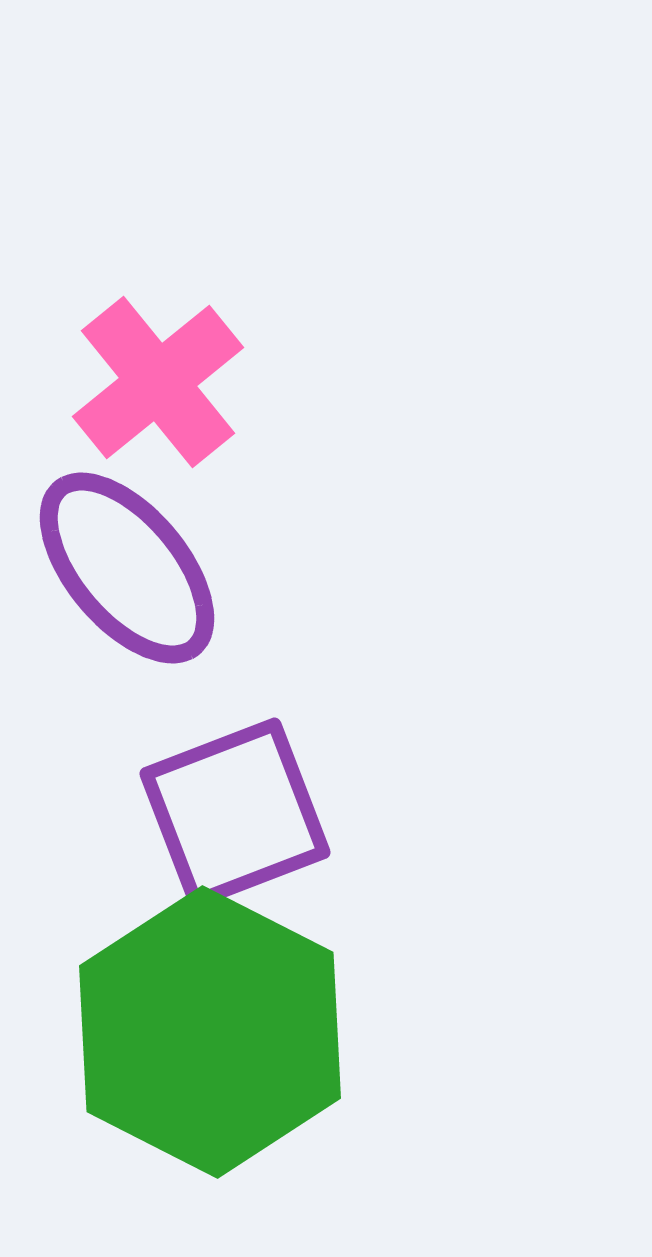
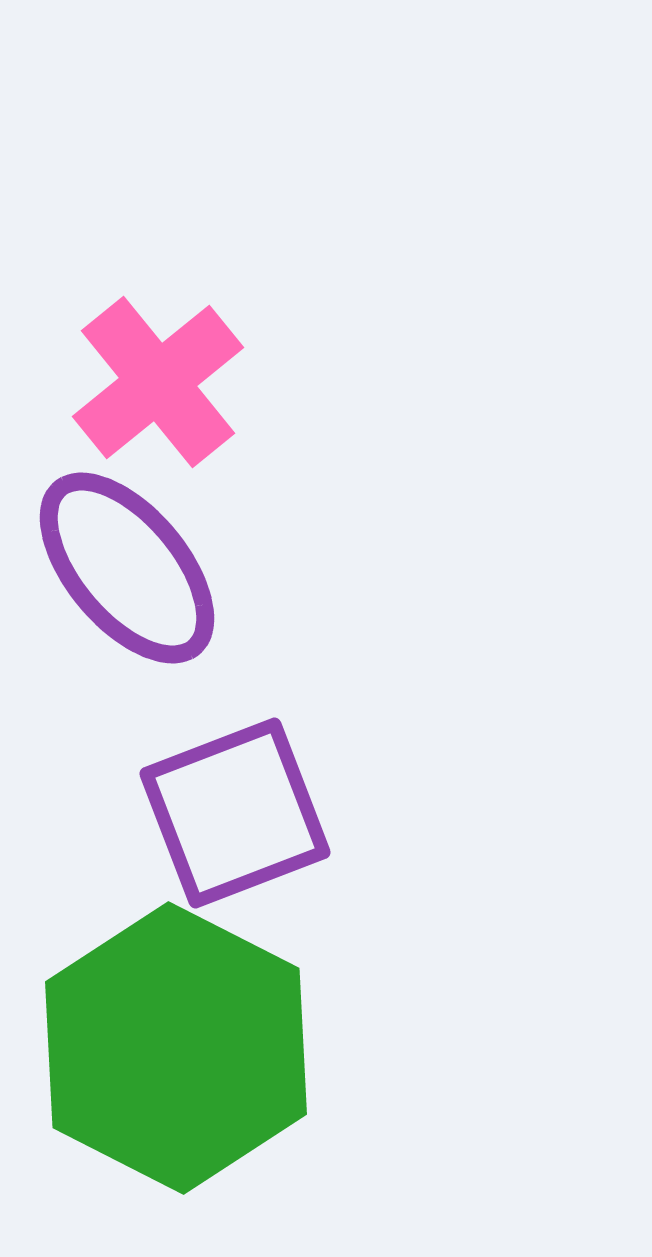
green hexagon: moved 34 px left, 16 px down
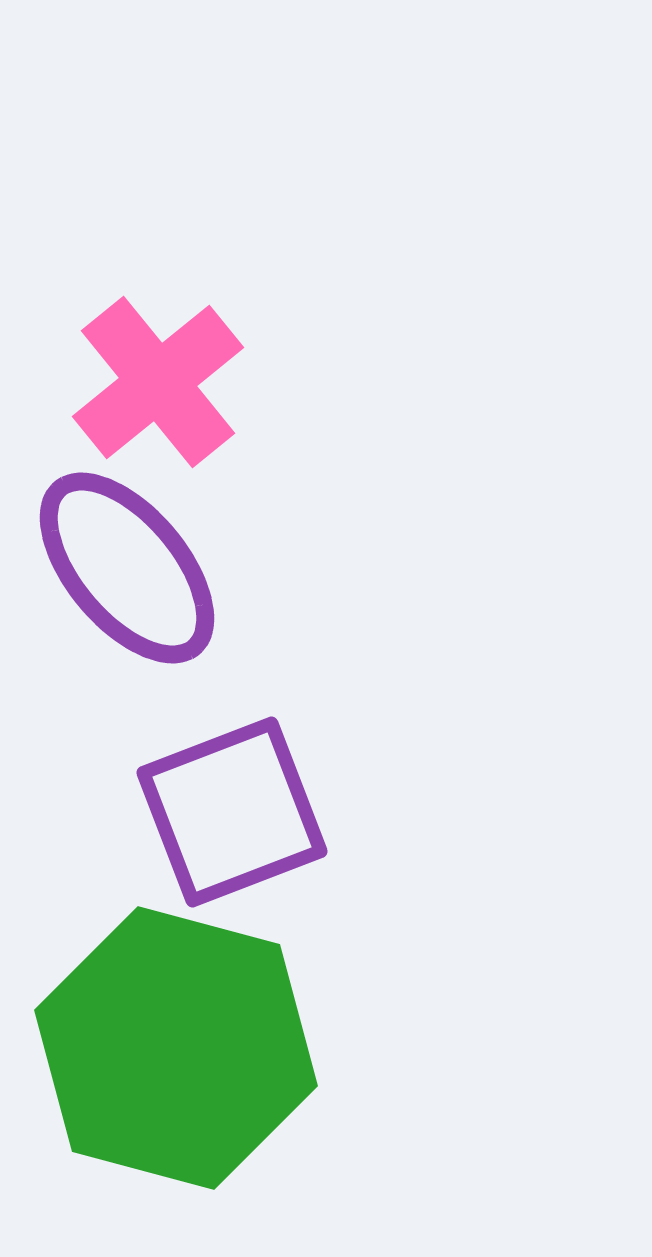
purple square: moved 3 px left, 1 px up
green hexagon: rotated 12 degrees counterclockwise
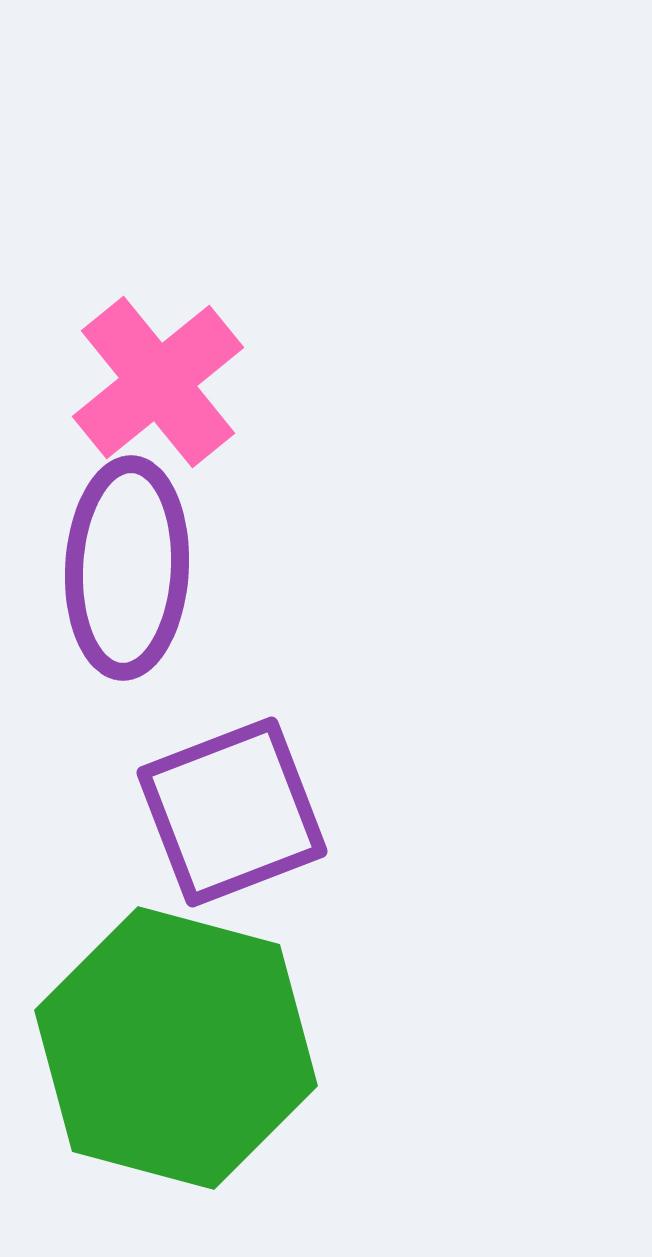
purple ellipse: rotated 43 degrees clockwise
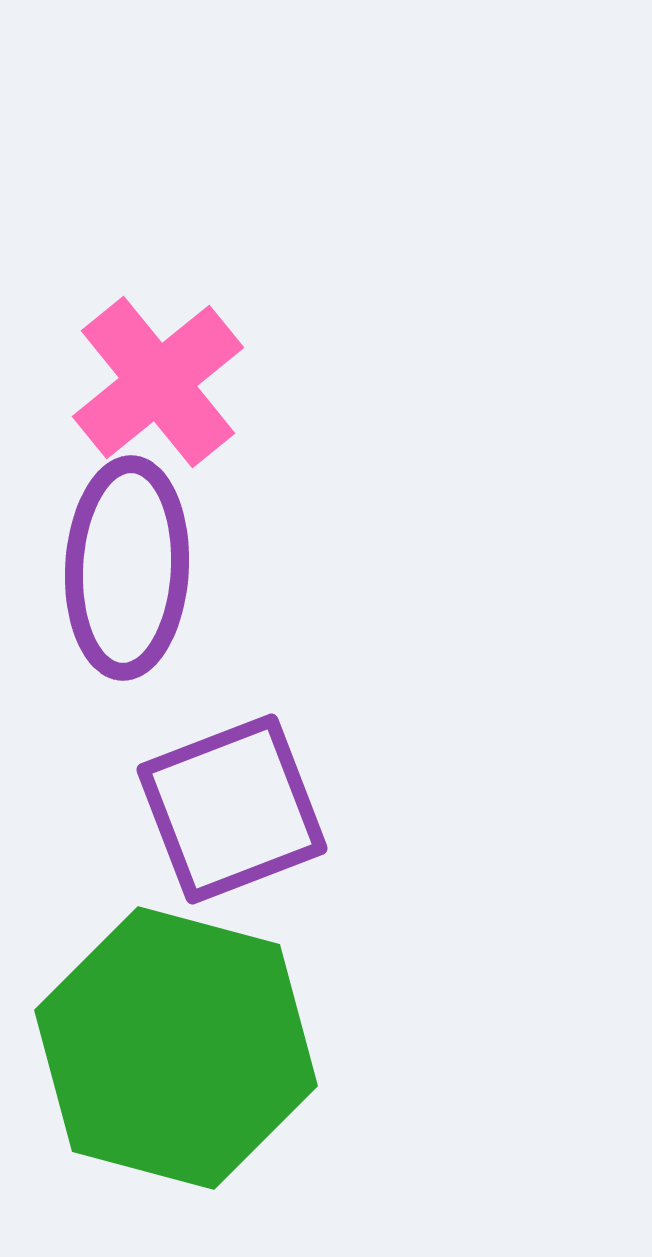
purple square: moved 3 px up
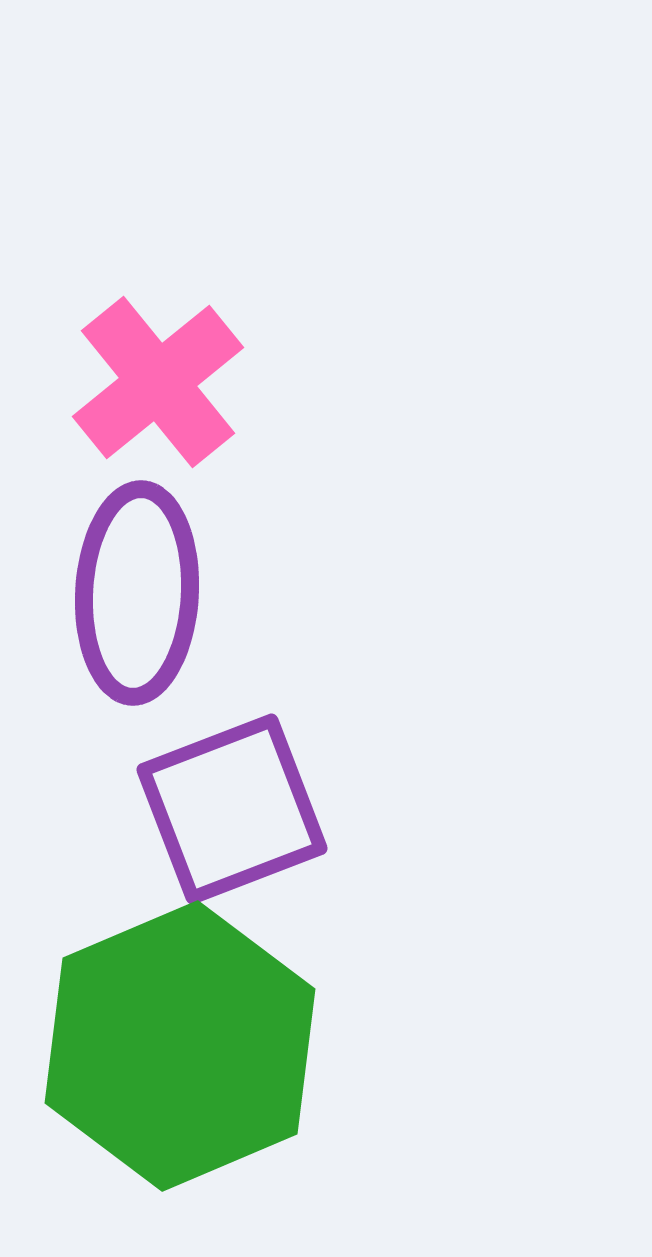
purple ellipse: moved 10 px right, 25 px down
green hexagon: moved 4 px right, 2 px up; rotated 22 degrees clockwise
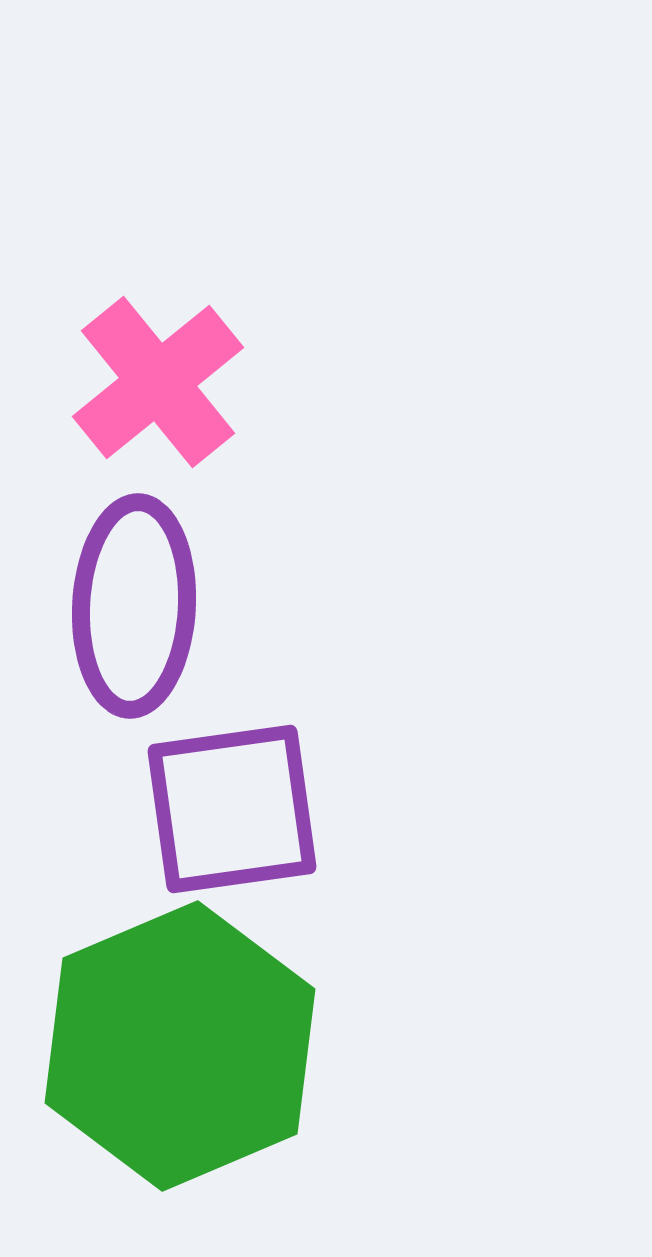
purple ellipse: moved 3 px left, 13 px down
purple square: rotated 13 degrees clockwise
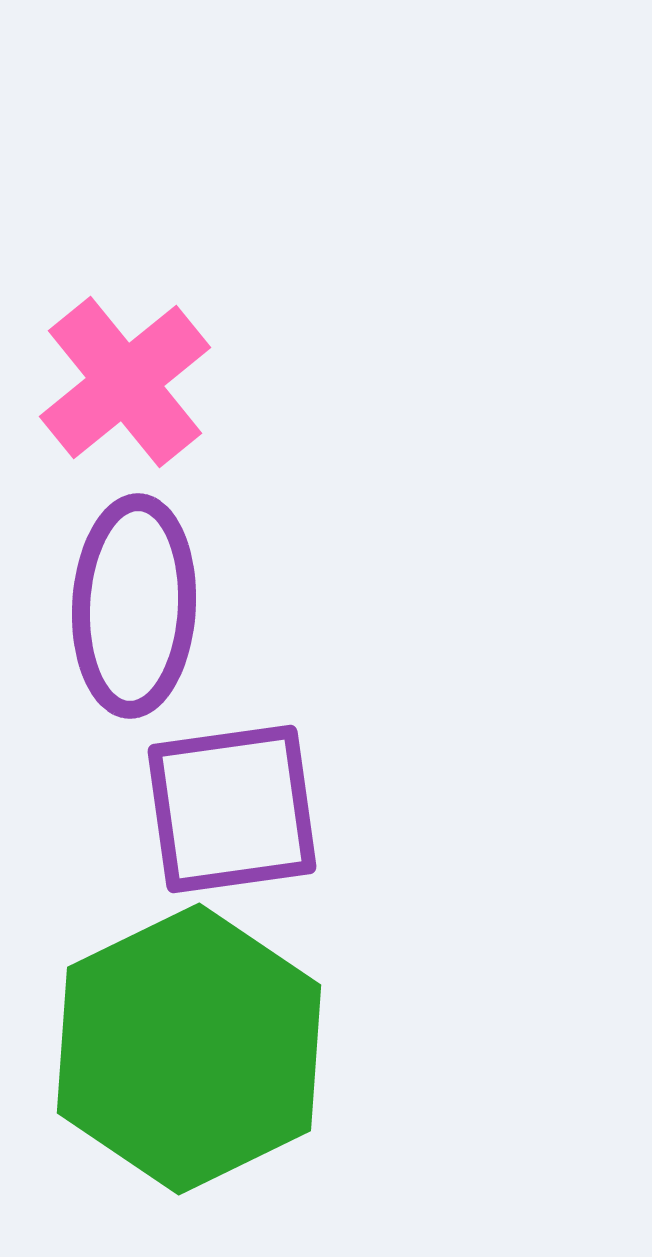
pink cross: moved 33 px left
green hexagon: moved 9 px right, 3 px down; rotated 3 degrees counterclockwise
